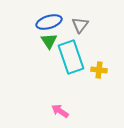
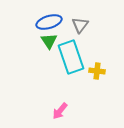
yellow cross: moved 2 px left, 1 px down
pink arrow: rotated 84 degrees counterclockwise
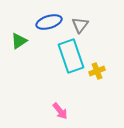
green triangle: moved 30 px left; rotated 30 degrees clockwise
cyan rectangle: moved 1 px up
yellow cross: rotated 28 degrees counterclockwise
pink arrow: rotated 78 degrees counterclockwise
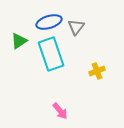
gray triangle: moved 4 px left, 2 px down
cyan rectangle: moved 20 px left, 2 px up
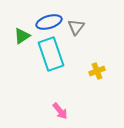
green triangle: moved 3 px right, 5 px up
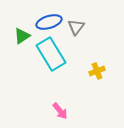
cyan rectangle: rotated 12 degrees counterclockwise
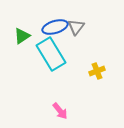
blue ellipse: moved 6 px right, 5 px down
